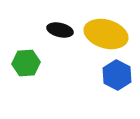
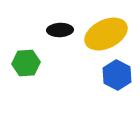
black ellipse: rotated 15 degrees counterclockwise
yellow ellipse: rotated 42 degrees counterclockwise
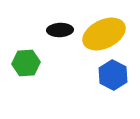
yellow ellipse: moved 2 px left
blue hexagon: moved 4 px left
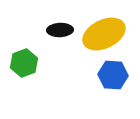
green hexagon: moved 2 px left; rotated 16 degrees counterclockwise
blue hexagon: rotated 24 degrees counterclockwise
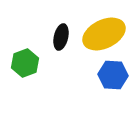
black ellipse: moved 1 px right, 7 px down; rotated 75 degrees counterclockwise
green hexagon: moved 1 px right
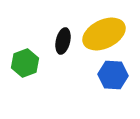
black ellipse: moved 2 px right, 4 px down
